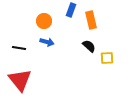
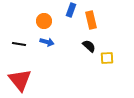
black line: moved 4 px up
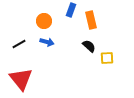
black line: rotated 40 degrees counterclockwise
red triangle: moved 1 px right, 1 px up
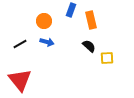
black line: moved 1 px right
red triangle: moved 1 px left, 1 px down
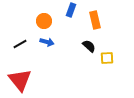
orange rectangle: moved 4 px right
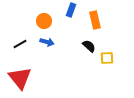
red triangle: moved 2 px up
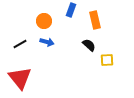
black semicircle: moved 1 px up
yellow square: moved 2 px down
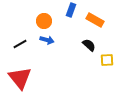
orange rectangle: rotated 48 degrees counterclockwise
blue arrow: moved 2 px up
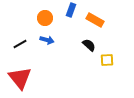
orange circle: moved 1 px right, 3 px up
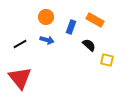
blue rectangle: moved 17 px down
orange circle: moved 1 px right, 1 px up
yellow square: rotated 16 degrees clockwise
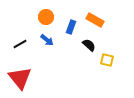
blue arrow: rotated 24 degrees clockwise
